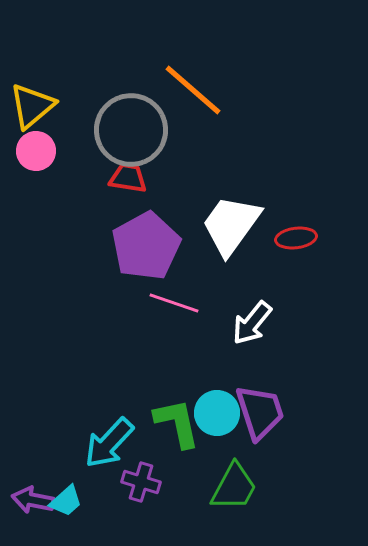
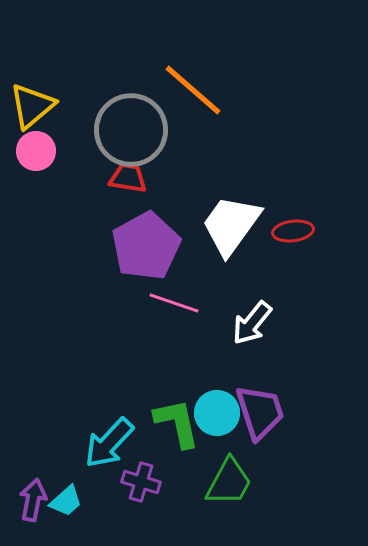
red ellipse: moved 3 px left, 7 px up
green trapezoid: moved 5 px left, 5 px up
purple arrow: rotated 90 degrees clockwise
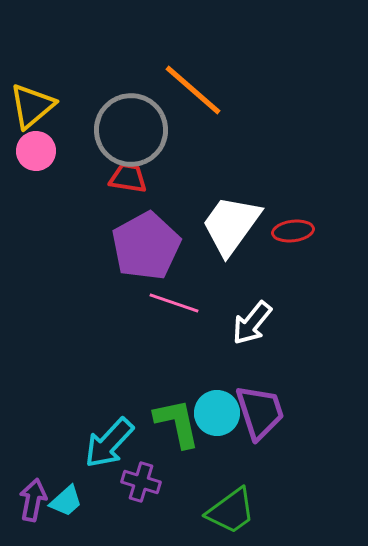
green trapezoid: moved 2 px right, 29 px down; rotated 26 degrees clockwise
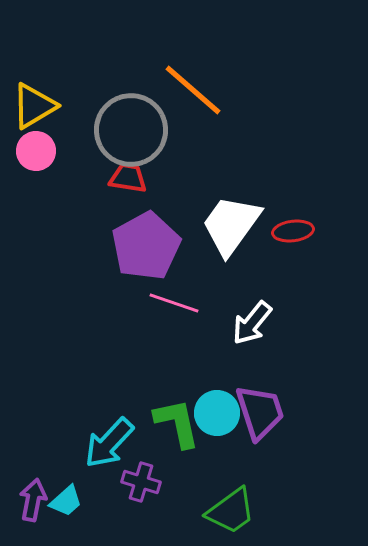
yellow triangle: moved 2 px right; rotated 9 degrees clockwise
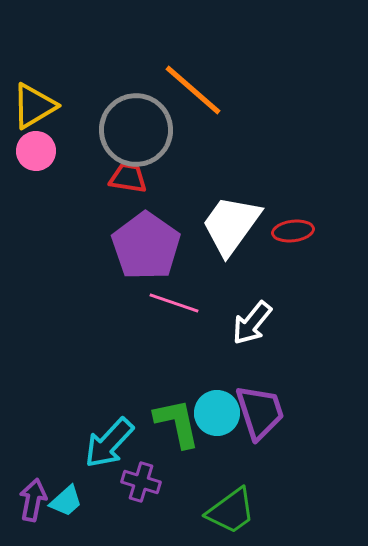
gray circle: moved 5 px right
purple pentagon: rotated 8 degrees counterclockwise
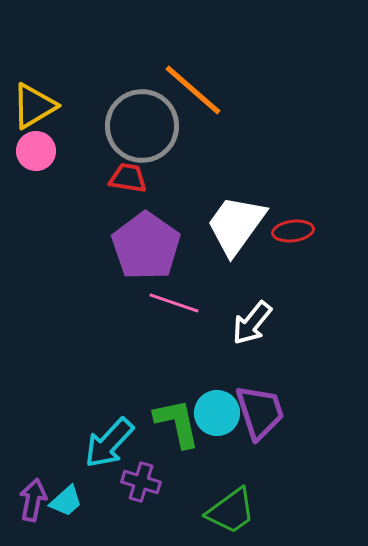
gray circle: moved 6 px right, 4 px up
white trapezoid: moved 5 px right
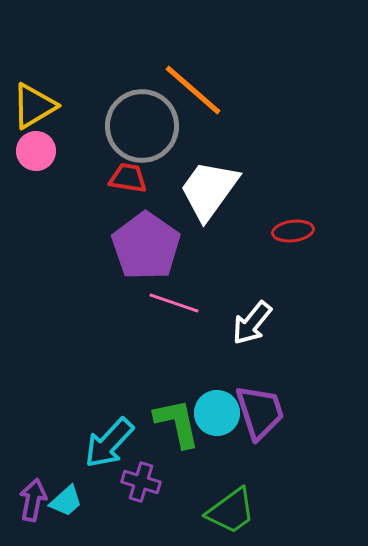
white trapezoid: moved 27 px left, 35 px up
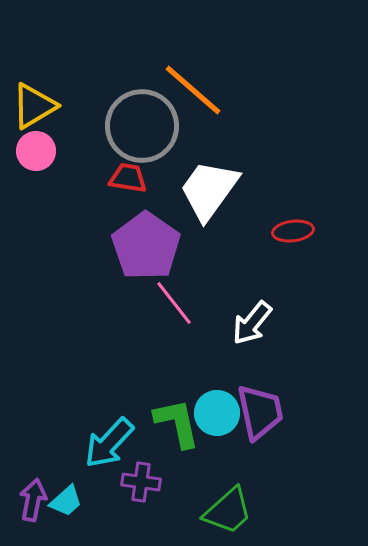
pink line: rotated 33 degrees clockwise
purple trapezoid: rotated 6 degrees clockwise
purple cross: rotated 9 degrees counterclockwise
green trapezoid: moved 3 px left; rotated 6 degrees counterclockwise
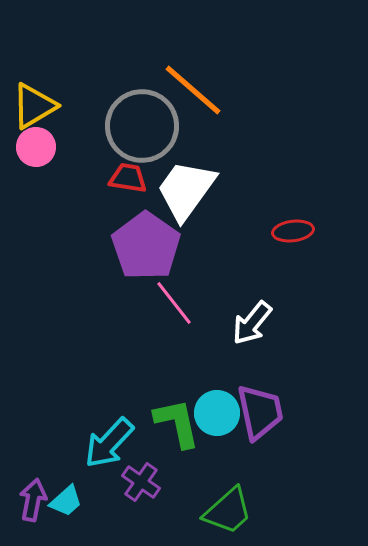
pink circle: moved 4 px up
white trapezoid: moved 23 px left
purple cross: rotated 27 degrees clockwise
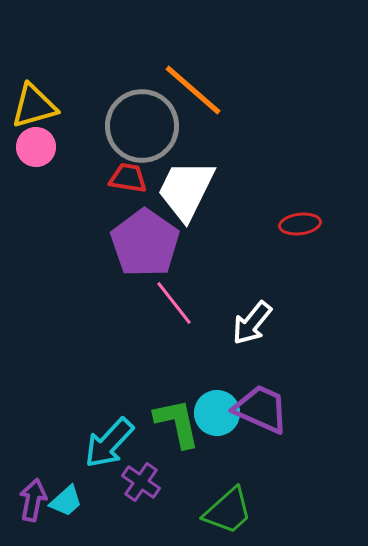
yellow triangle: rotated 15 degrees clockwise
white trapezoid: rotated 10 degrees counterclockwise
red ellipse: moved 7 px right, 7 px up
purple pentagon: moved 1 px left, 3 px up
purple trapezoid: moved 1 px right, 3 px up; rotated 54 degrees counterclockwise
